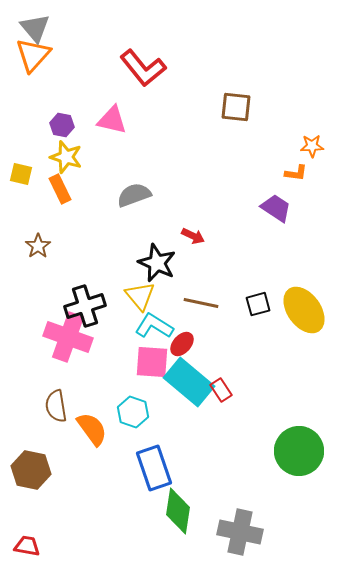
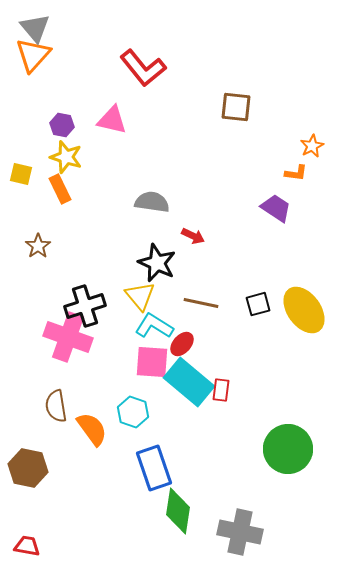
orange star: rotated 25 degrees counterclockwise
gray semicircle: moved 18 px right, 7 px down; rotated 28 degrees clockwise
red rectangle: rotated 40 degrees clockwise
green circle: moved 11 px left, 2 px up
brown hexagon: moved 3 px left, 2 px up
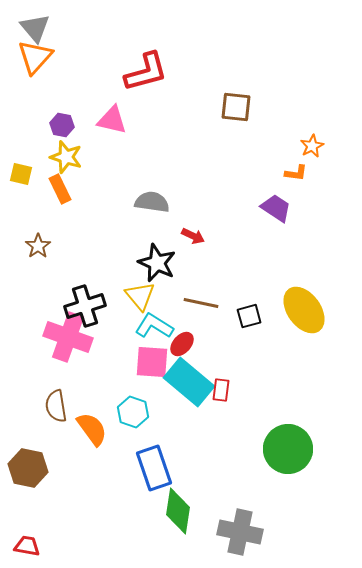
orange triangle: moved 2 px right, 2 px down
red L-shape: moved 3 px right, 4 px down; rotated 66 degrees counterclockwise
black square: moved 9 px left, 12 px down
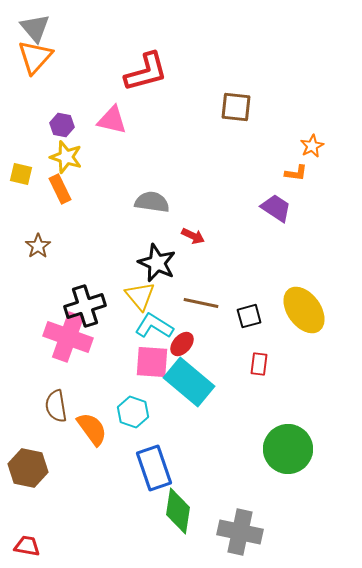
red rectangle: moved 38 px right, 26 px up
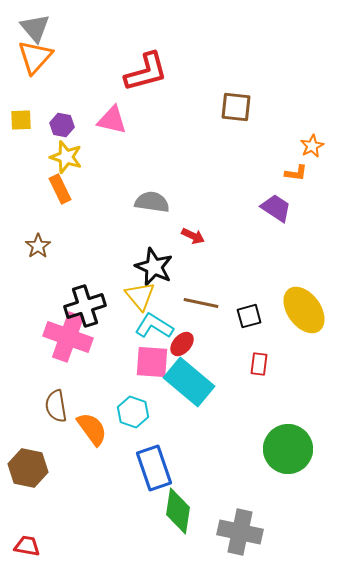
yellow square: moved 54 px up; rotated 15 degrees counterclockwise
black star: moved 3 px left, 4 px down
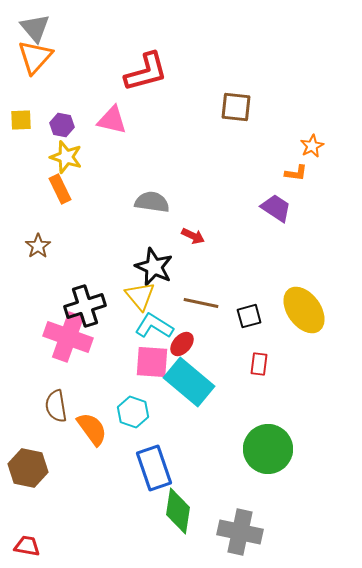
green circle: moved 20 px left
